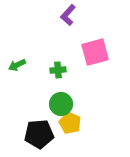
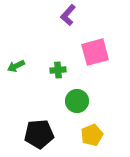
green arrow: moved 1 px left, 1 px down
green circle: moved 16 px right, 3 px up
yellow pentagon: moved 22 px right, 12 px down; rotated 25 degrees clockwise
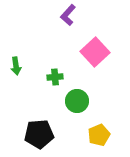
pink square: rotated 28 degrees counterclockwise
green arrow: rotated 72 degrees counterclockwise
green cross: moved 3 px left, 7 px down
yellow pentagon: moved 7 px right
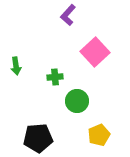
black pentagon: moved 1 px left, 4 px down
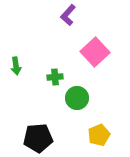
green circle: moved 3 px up
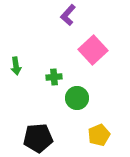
pink square: moved 2 px left, 2 px up
green cross: moved 1 px left
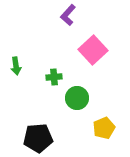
yellow pentagon: moved 5 px right, 7 px up
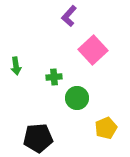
purple L-shape: moved 1 px right, 1 px down
yellow pentagon: moved 2 px right
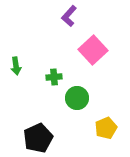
black pentagon: rotated 20 degrees counterclockwise
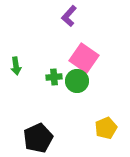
pink square: moved 9 px left, 8 px down; rotated 12 degrees counterclockwise
green circle: moved 17 px up
